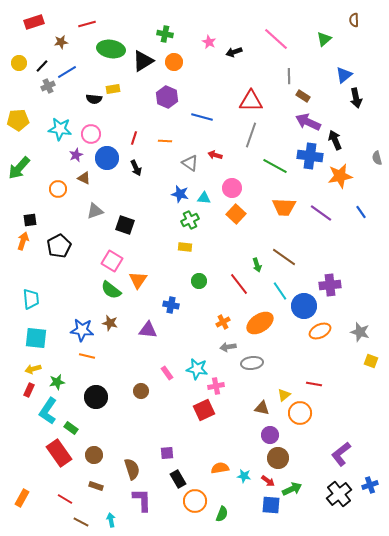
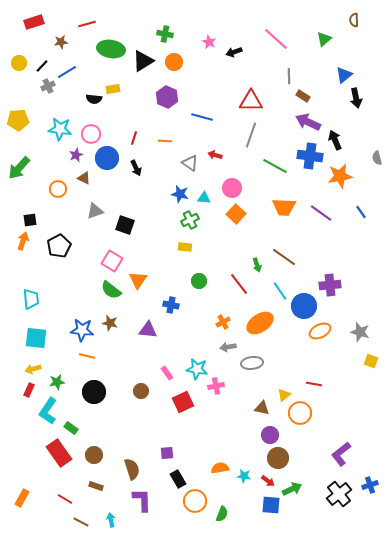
black circle at (96, 397): moved 2 px left, 5 px up
red square at (204, 410): moved 21 px left, 8 px up
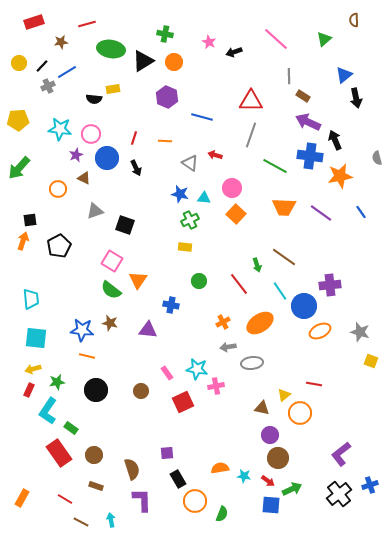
black circle at (94, 392): moved 2 px right, 2 px up
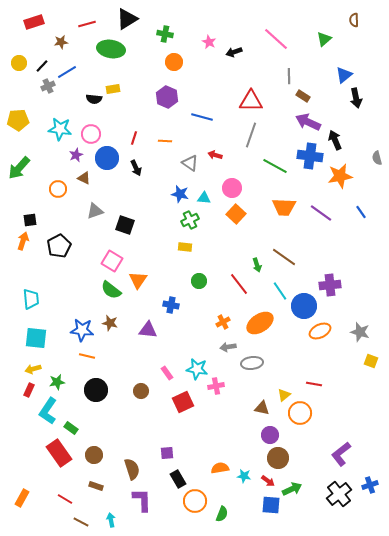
black triangle at (143, 61): moved 16 px left, 42 px up
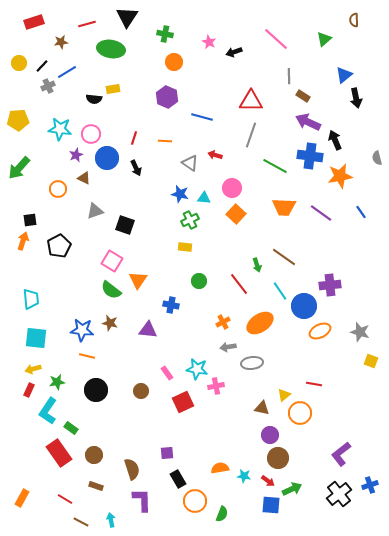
black triangle at (127, 19): moved 2 px up; rotated 25 degrees counterclockwise
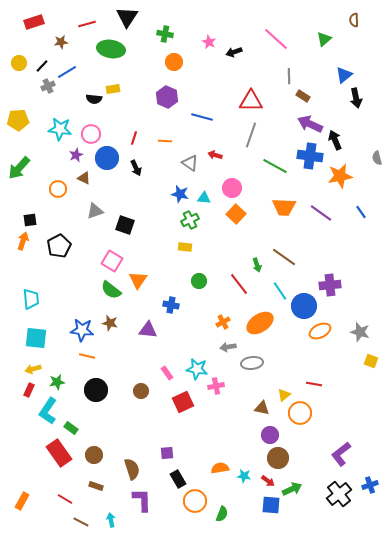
purple arrow at (308, 122): moved 2 px right, 2 px down
orange rectangle at (22, 498): moved 3 px down
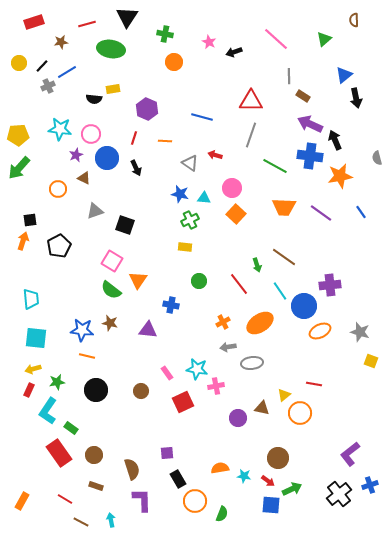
purple hexagon at (167, 97): moved 20 px left, 12 px down
yellow pentagon at (18, 120): moved 15 px down
purple circle at (270, 435): moved 32 px left, 17 px up
purple L-shape at (341, 454): moved 9 px right
